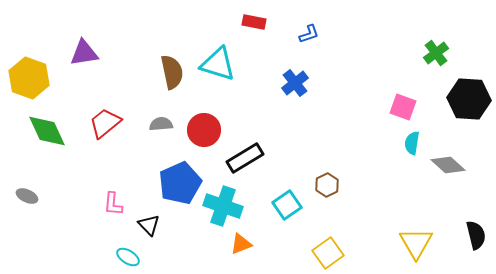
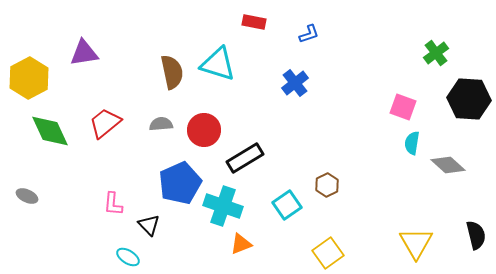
yellow hexagon: rotated 12 degrees clockwise
green diamond: moved 3 px right
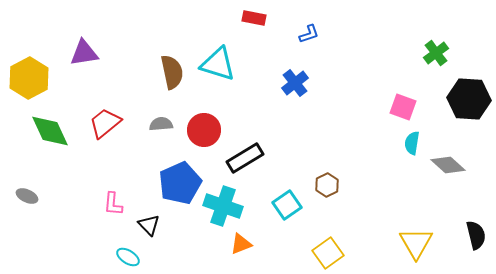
red rectangle: moved 4 px up
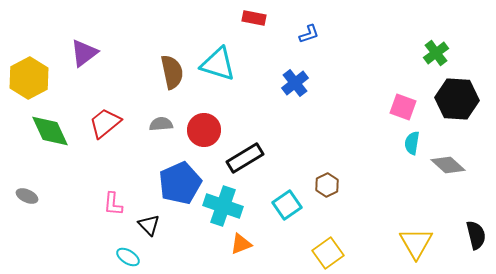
purple triangle: rotated 28 degrees counterclockwise
black hexagon: moved 12 px left
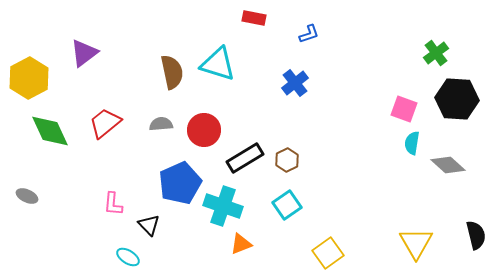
pink square: moved 1 px right, 2 px down
brown hexagon: moved 40 px left, 25 px up
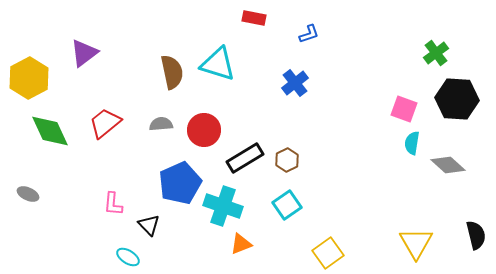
gray ellipse: moved 1 px right, 2 px up
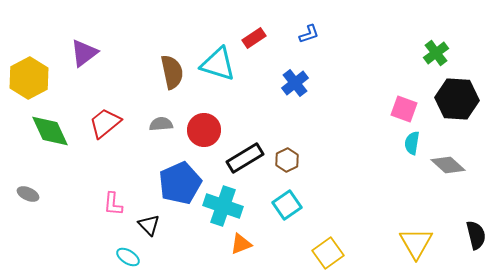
red rectangle: moved 20 px down; rotated 45 degrees counterclockwise
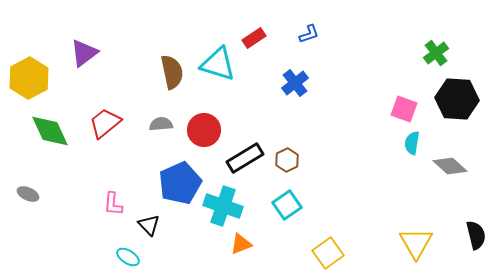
gray diamond: moved 2 px right, 1 px down
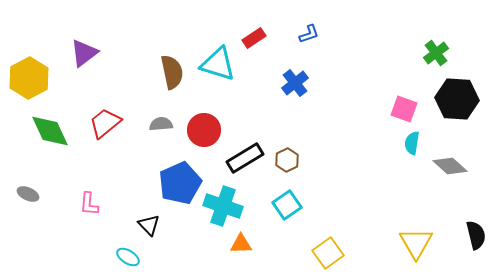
pink L-shape: moved 24 px left
orange triangle: rotated 20 degrees clockwise
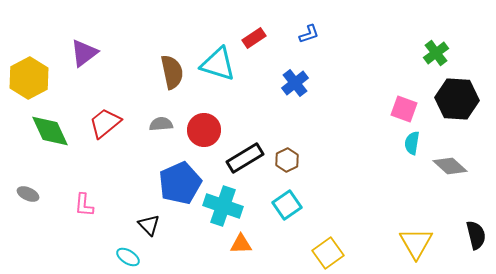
pink L-shape: moved 5 px left, 1 px down
